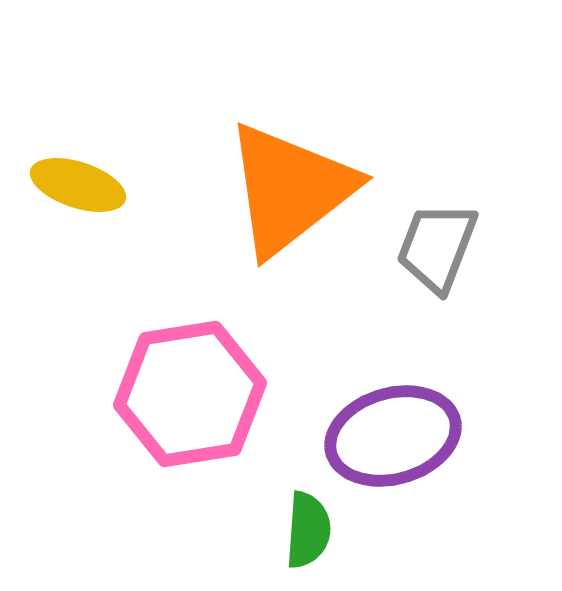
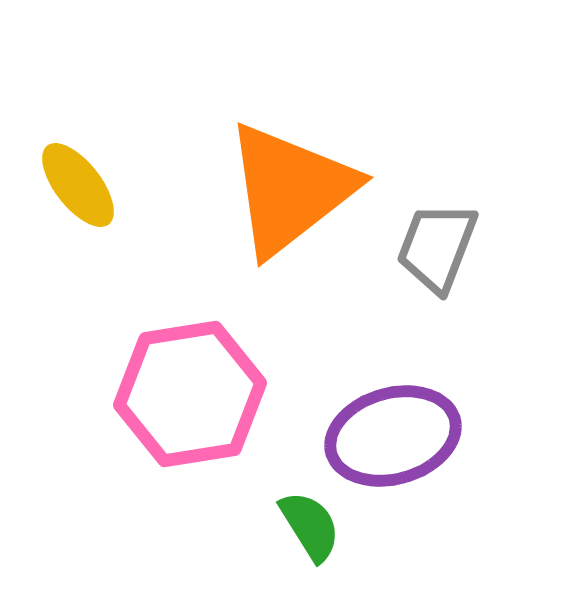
yellow ellipse: rotated 34 degrees clockwise
green semicircle: moved 2 px right, 4 px up; rotated 36 degrees counterclockwise
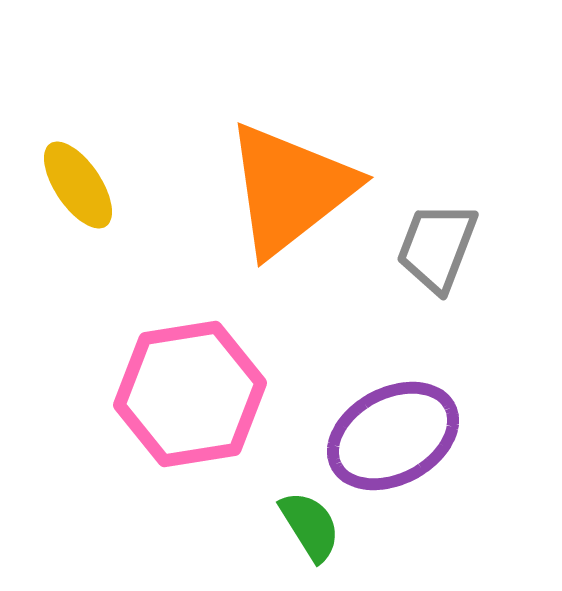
yellow ellipse: rotated 4 degrees clockwise
purple ellipse: rotated 12 degrees counterclockwise
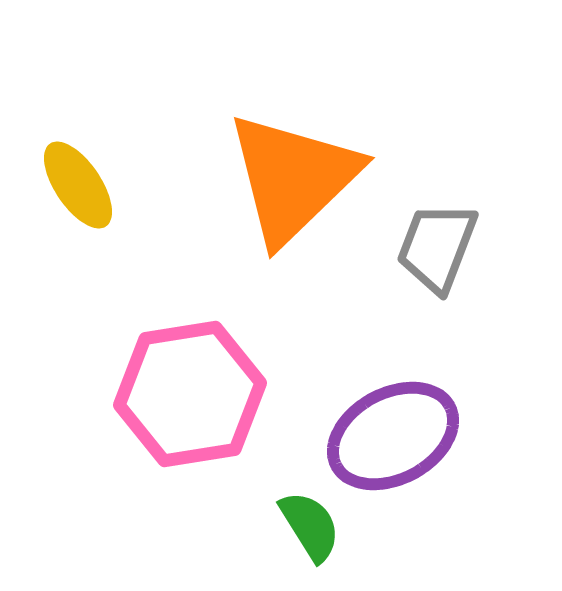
orange triangle: moved 3 px right, 11 px up; rotated 6 degrees counterclockwise
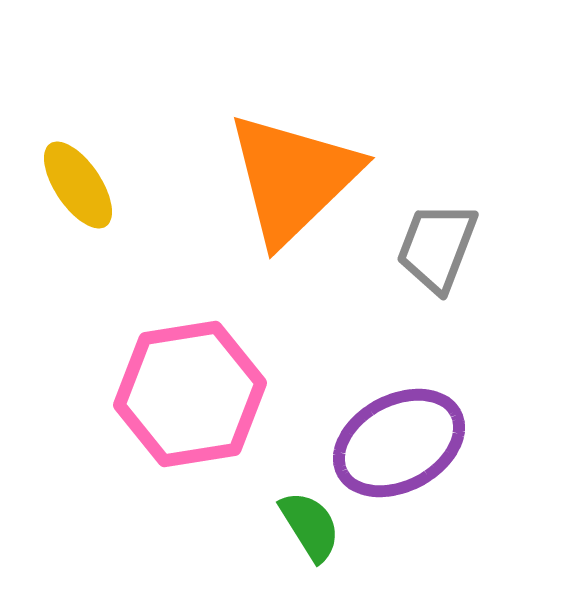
purple ellipse: moved 6 px right, 7 px down
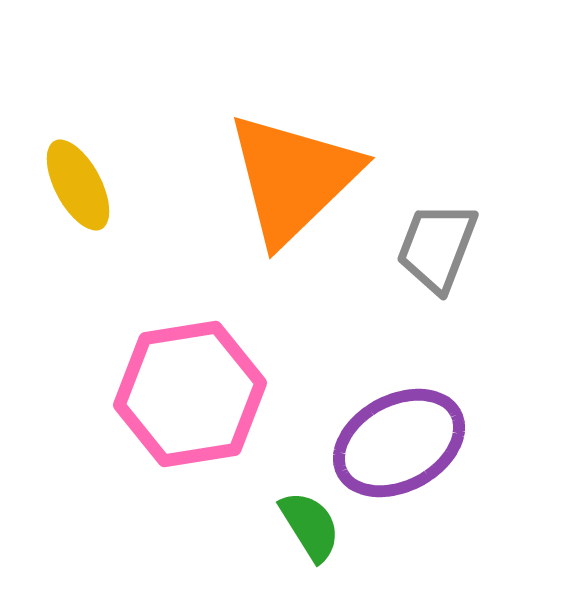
yellow ellipse: rotated 6 degrees clockwise
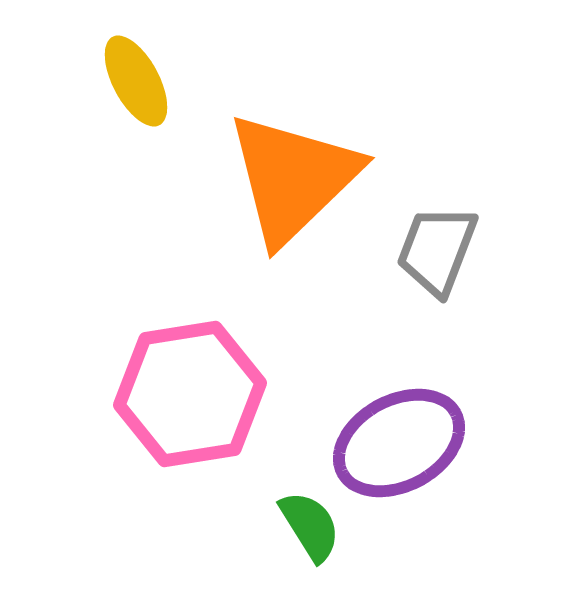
yellow ellipse: moved 58 px right, 104 px up
gray trapezoid: moved 3 px down
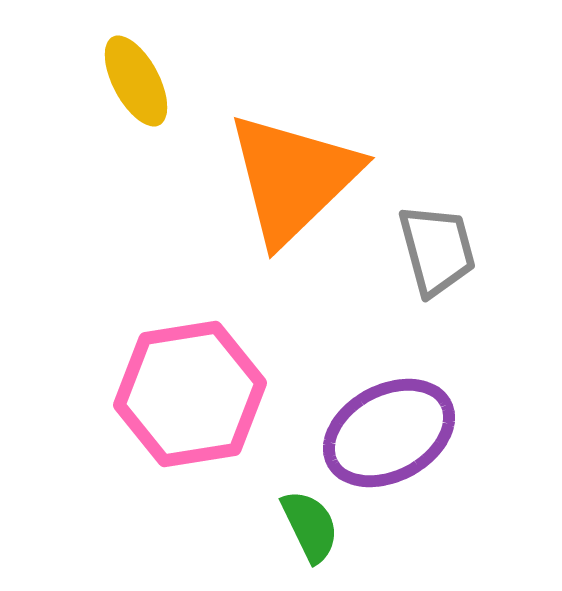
gray trapezoid: rotated 144 degrees clockwise
purple ellipse: moved 10 px left, 10 px up
green semicircle: rotated 6 degrees clockwise
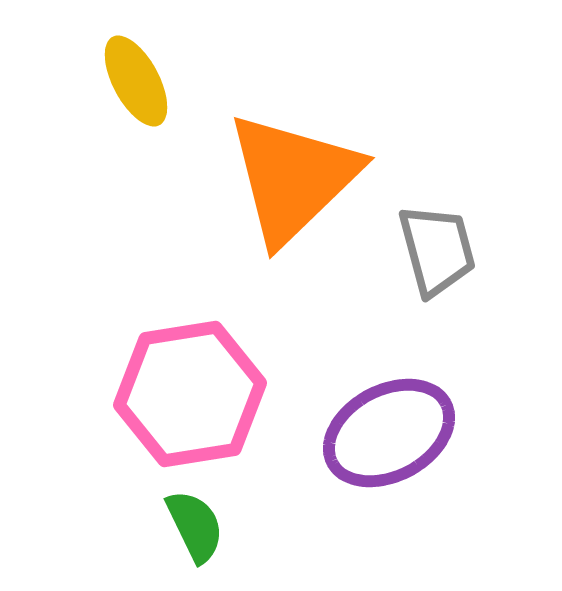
green semicircle: moved 115 px left
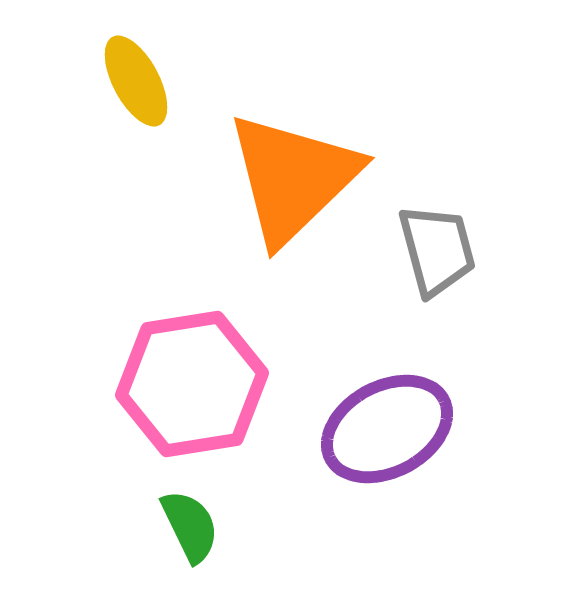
pink hexagon: moved 2 px right, 10 px up
purple ellipse: moved 2 px left, 4 px up
green semicircle: moved 5 px left
